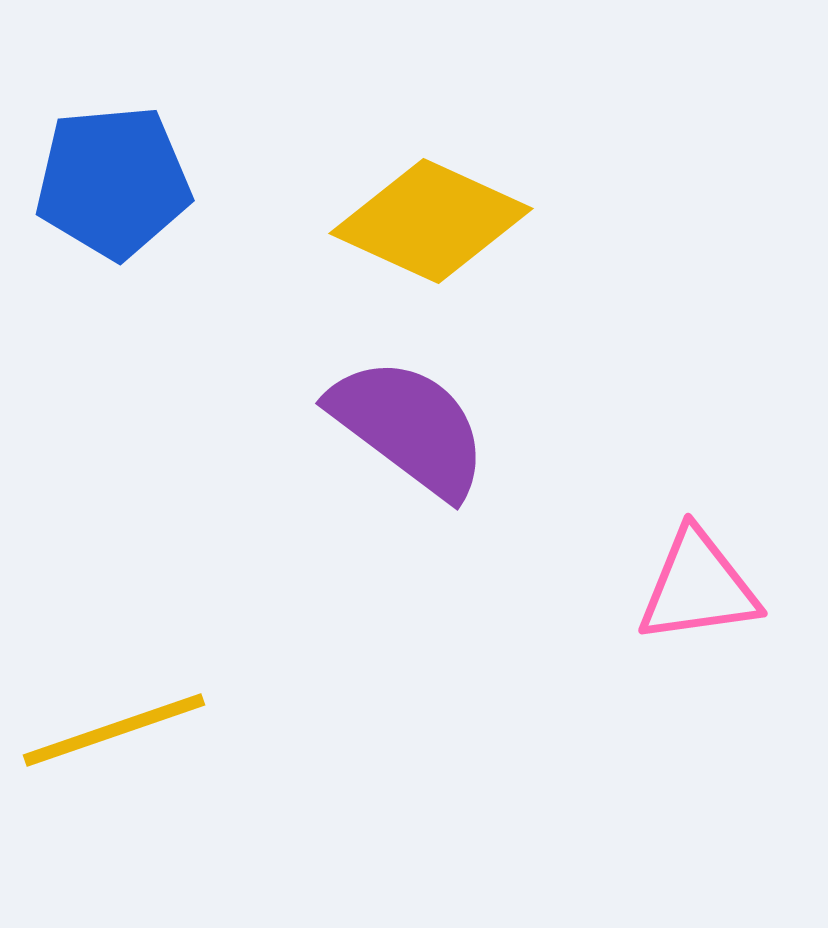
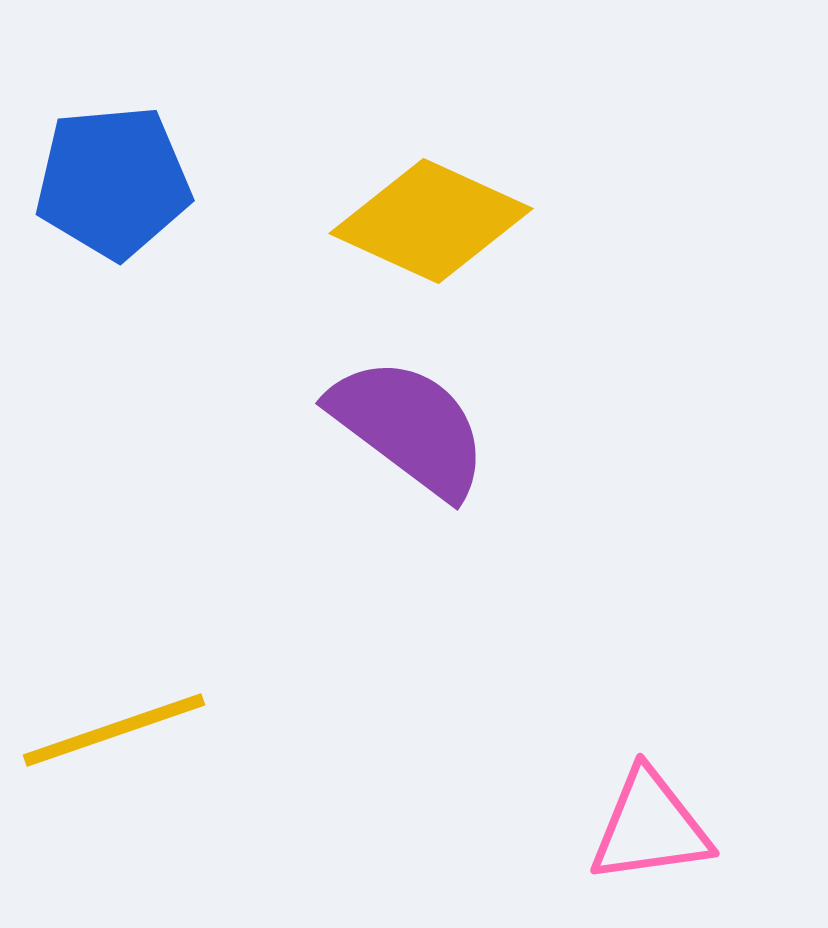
pink triangle: moved 48 px left, 240 px down
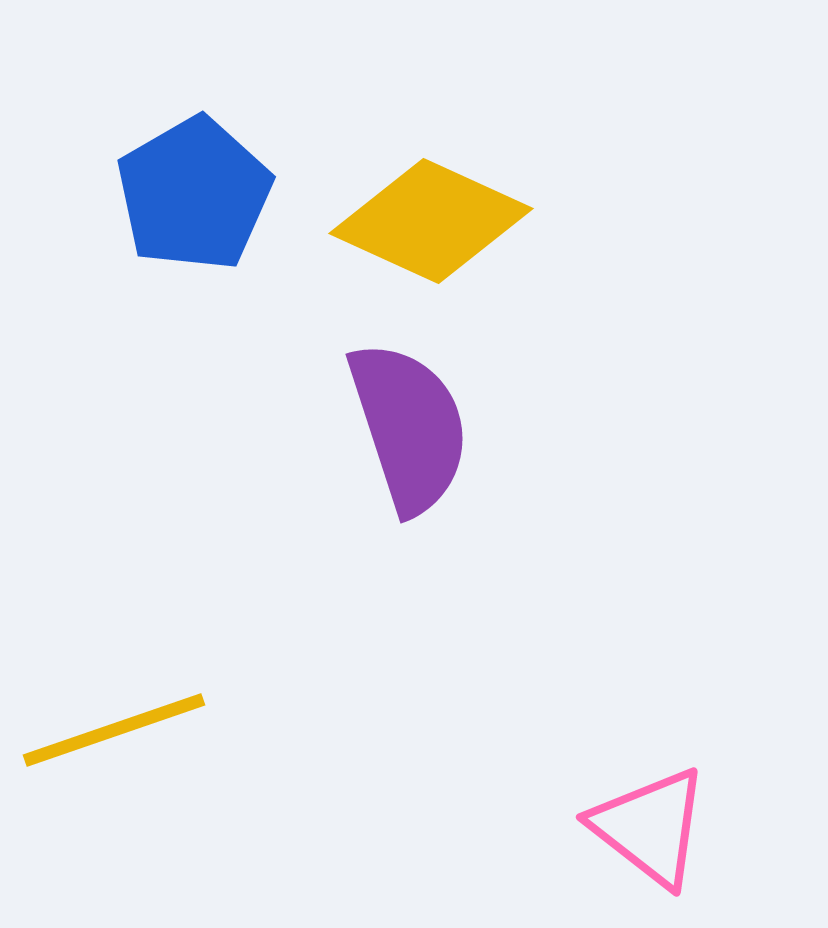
blue pentagon: moved 81 px right, 12 px down; rotated 25 degrees counterclockwise
purple semicircle: rotated 35 degrees clockwise
pink triangle: rotated 46 degrees clockwise
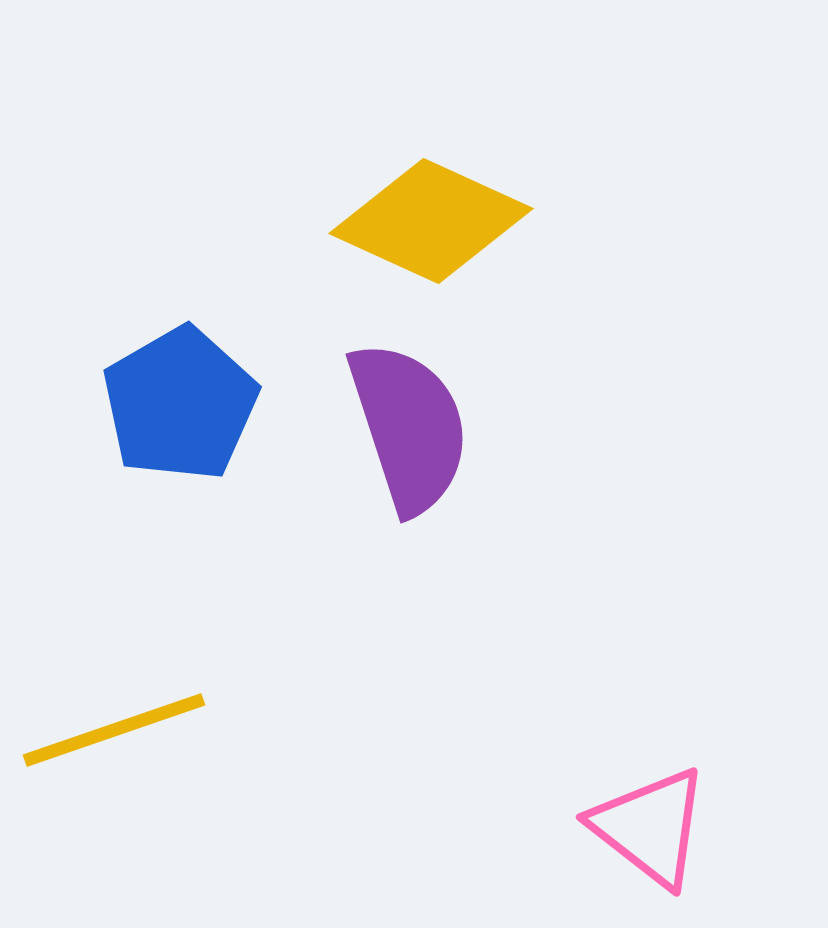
blue pentagon: moved 14 px left, 210 px down
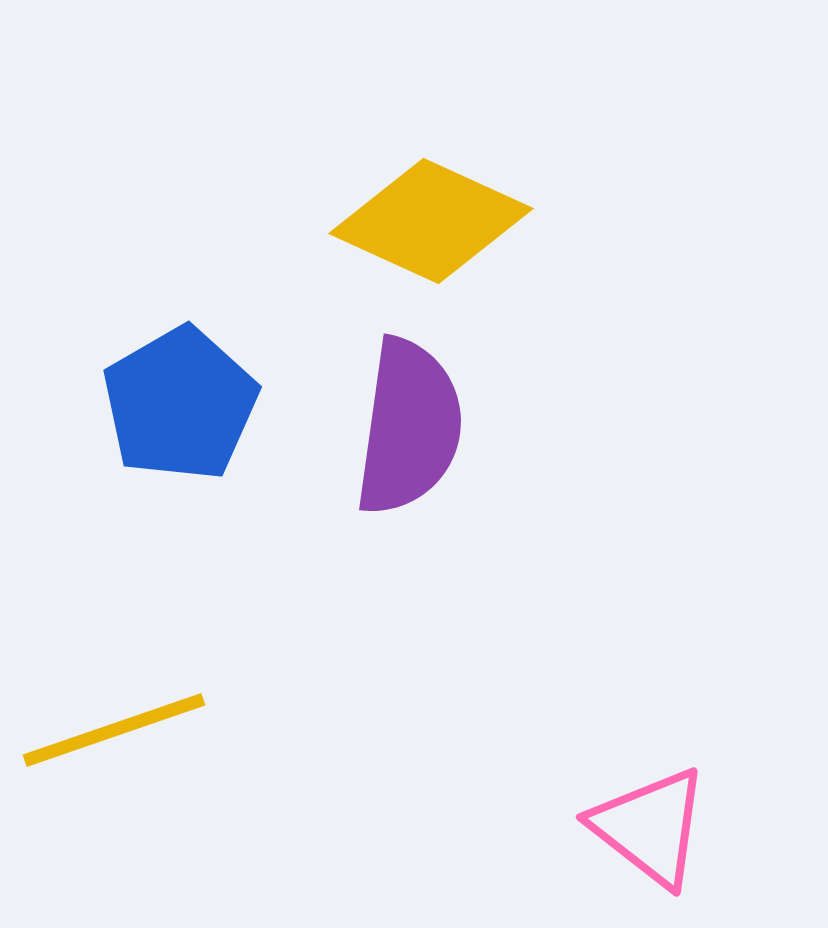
purple semicircle: rotated 26 degrees clockwise
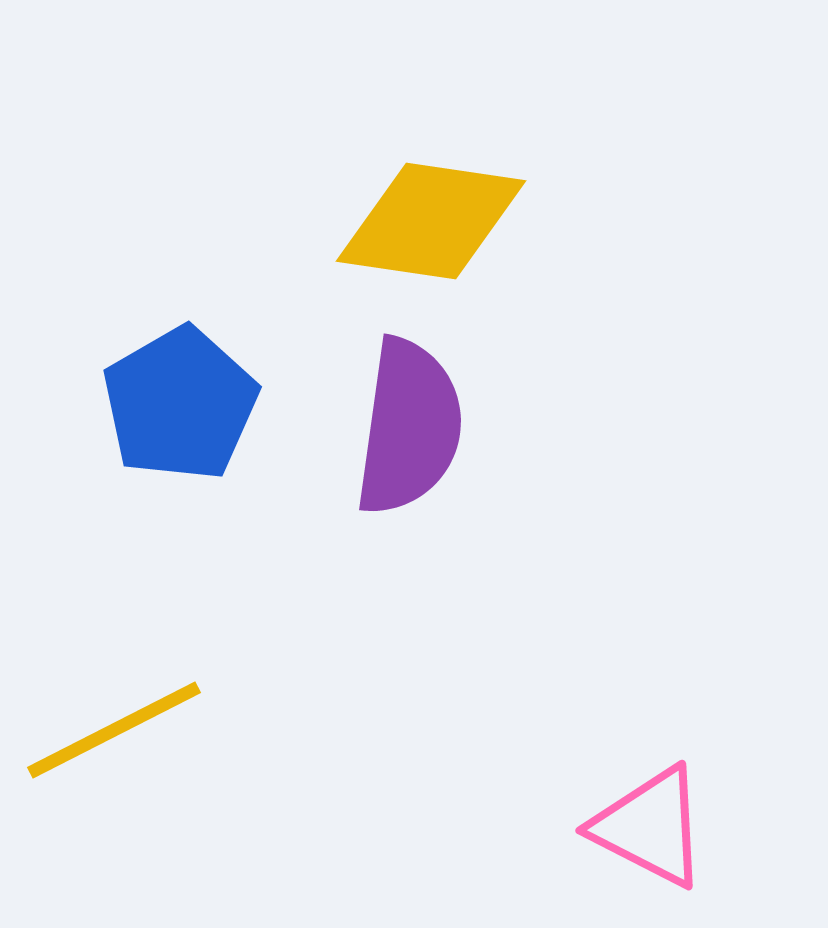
yellow diamond: rotated 16 degrees counterclockwise
yellow line: rotated 8 degrees counterclockwise
pink triangle: rotated 11 degrees counterclockwise
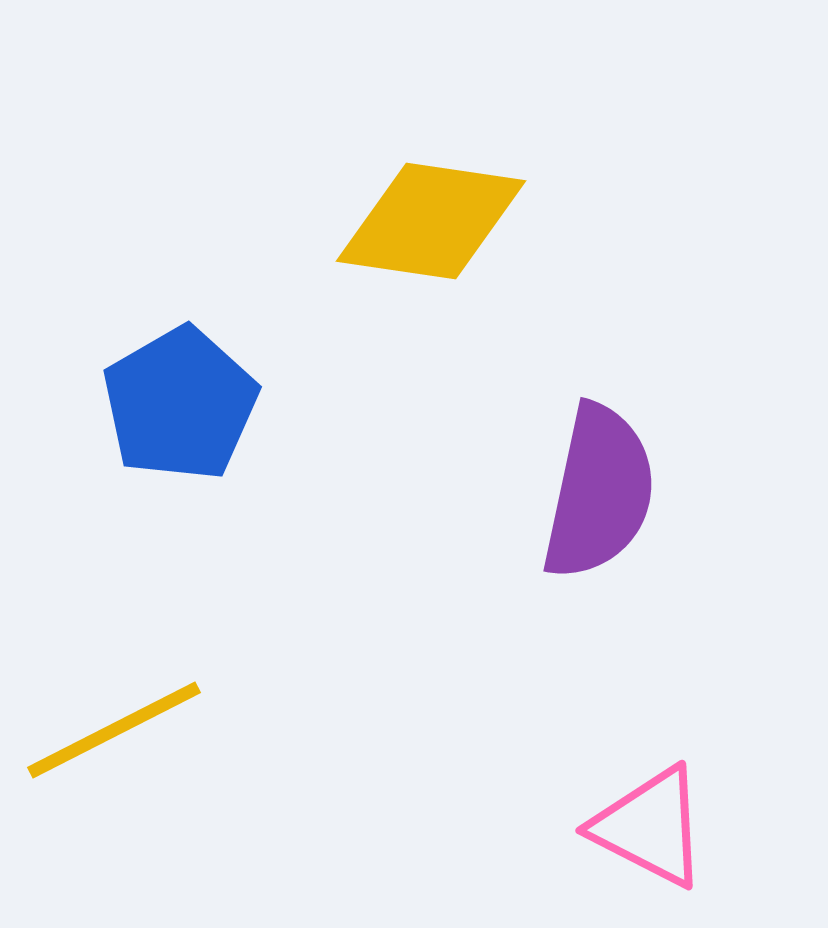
purple semicircle: moved 190 px right, 65 px down; rotated 4 degrees clockwise
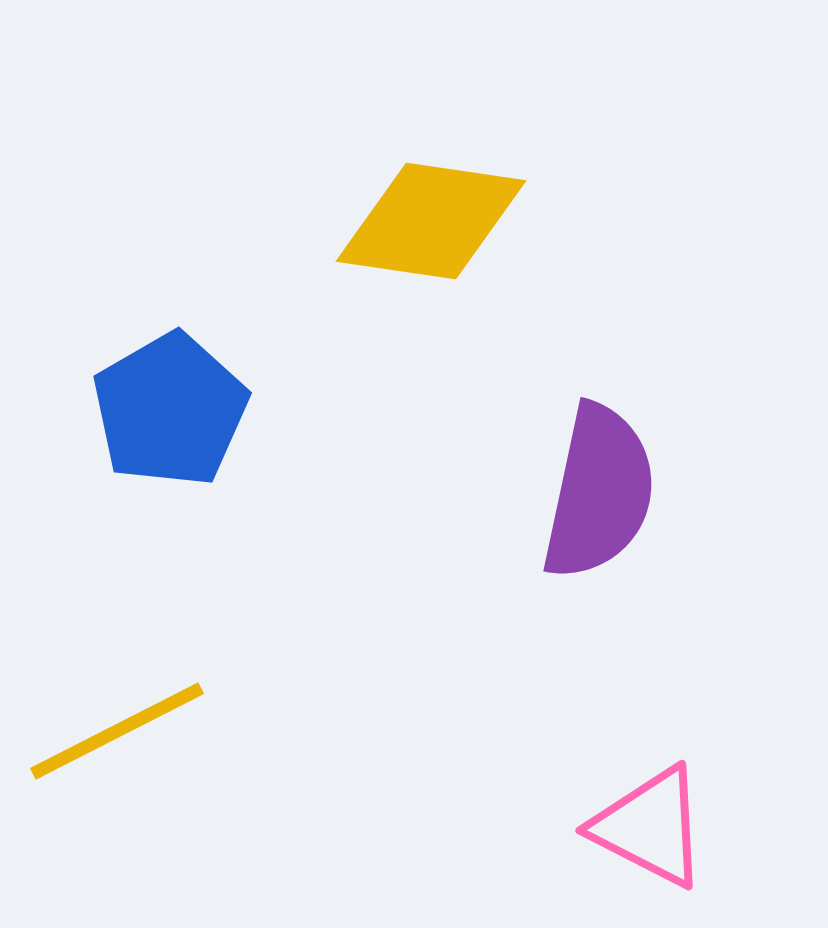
blue pentagon: moved 10 px left, 6 px down
yellow line: moved 3 px right, 1 px down
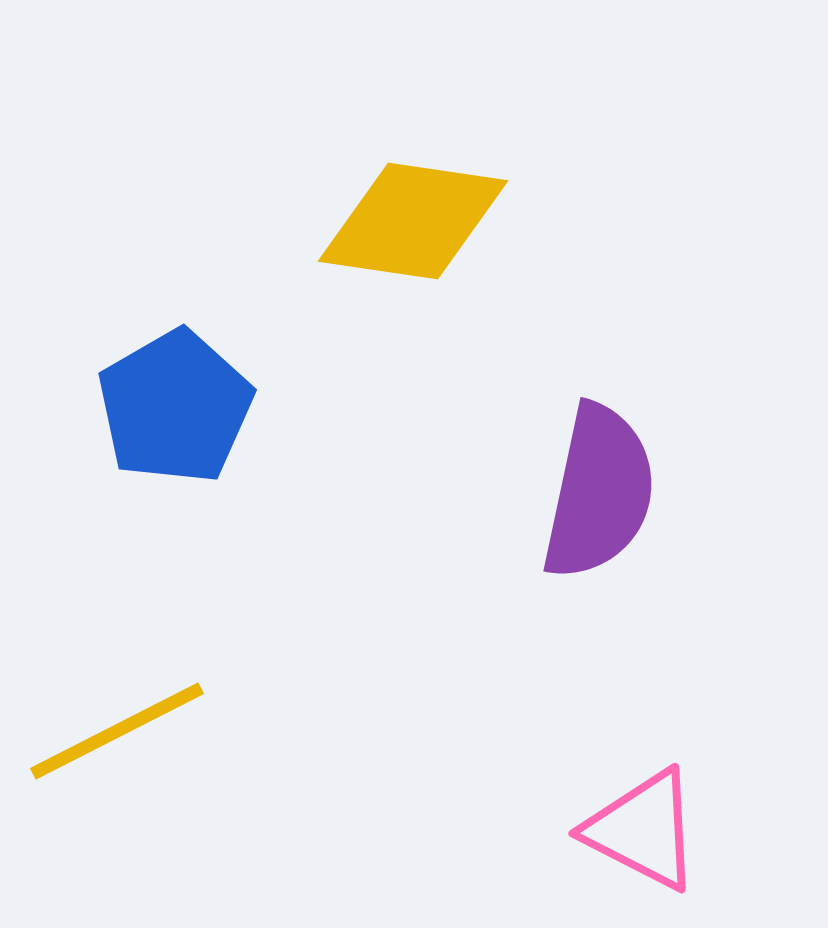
yellow diamond: moved 18 px left
blue pentagon: moved 5 px right, 3 px up
pink triangle: moved 7 px left, 3 px down
